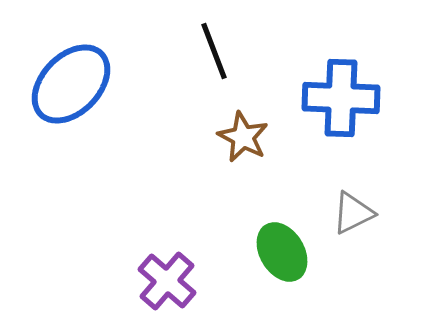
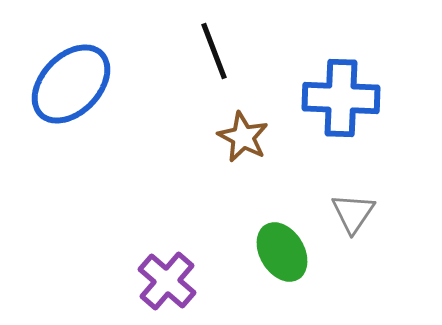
gray triangle: rotated 30 degrees counterclockwise
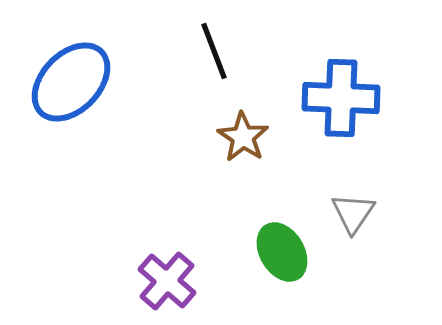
blue ellipse: moved 2 px up
brown star: rotated 6 degrees clockwise
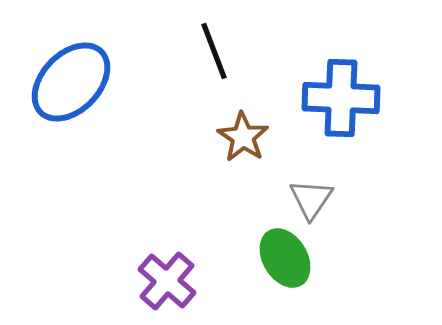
gray triangle: moved 42 px left, 14 px up
green ellipse: moved 3 px right, 6 px down
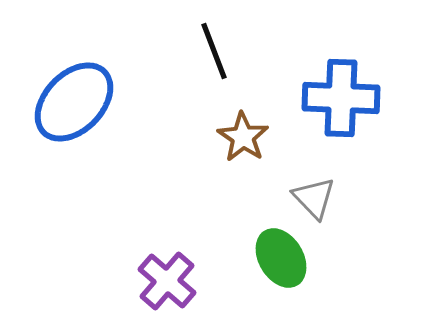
blue ellipse: moved 3 px right, 20 px down
gray triangle: moved 3 px right, 1 px up; rotated 18 degrees counterclockwise
green ellipse: moved 4 px left
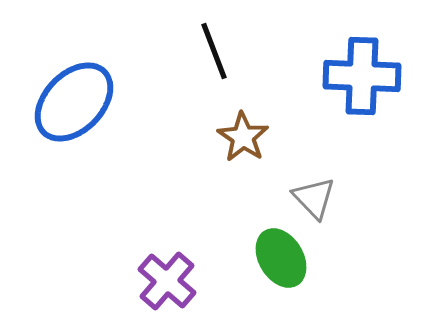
blue cross: moved 21 px right, 22 px up
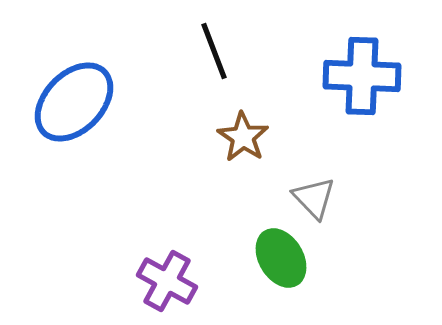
purple cross: rotated 12 degrees counterclockwise
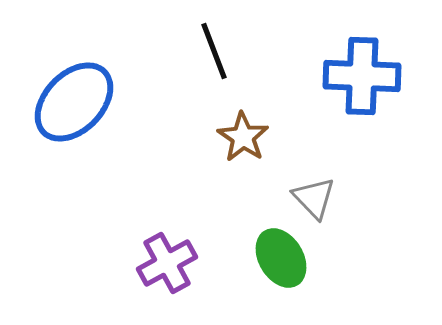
purple cross: moved 18 px up; rotated 32 degrees clockwise
